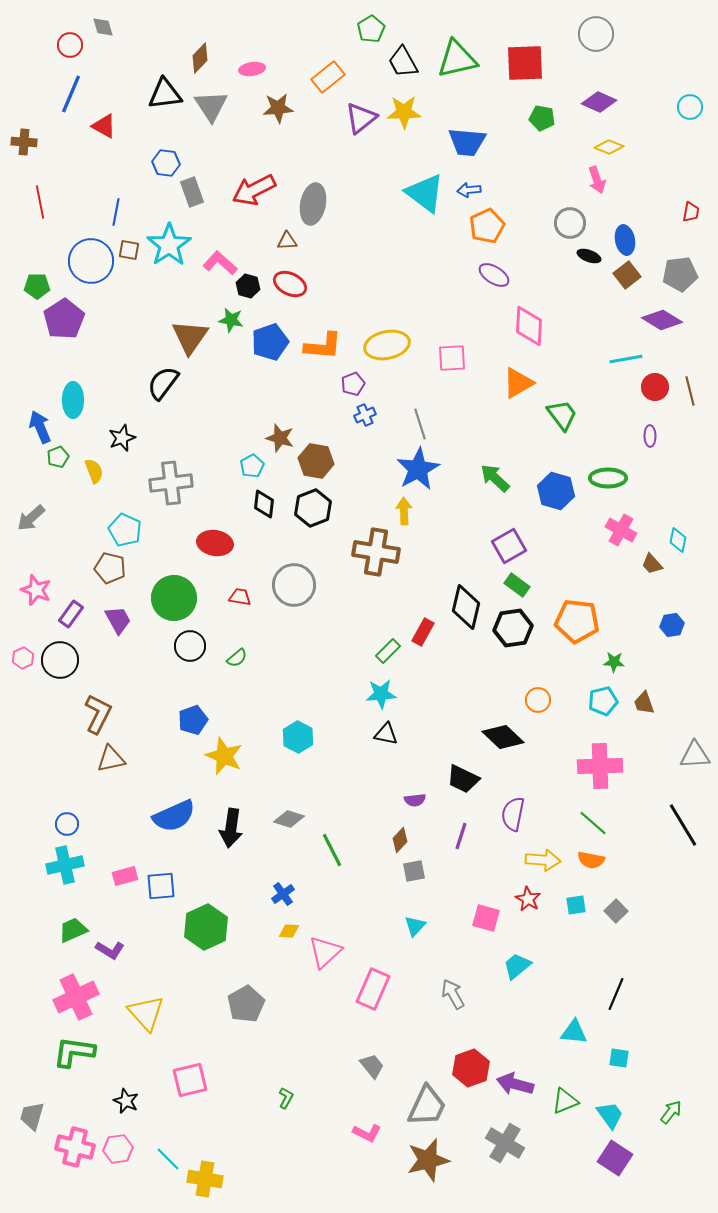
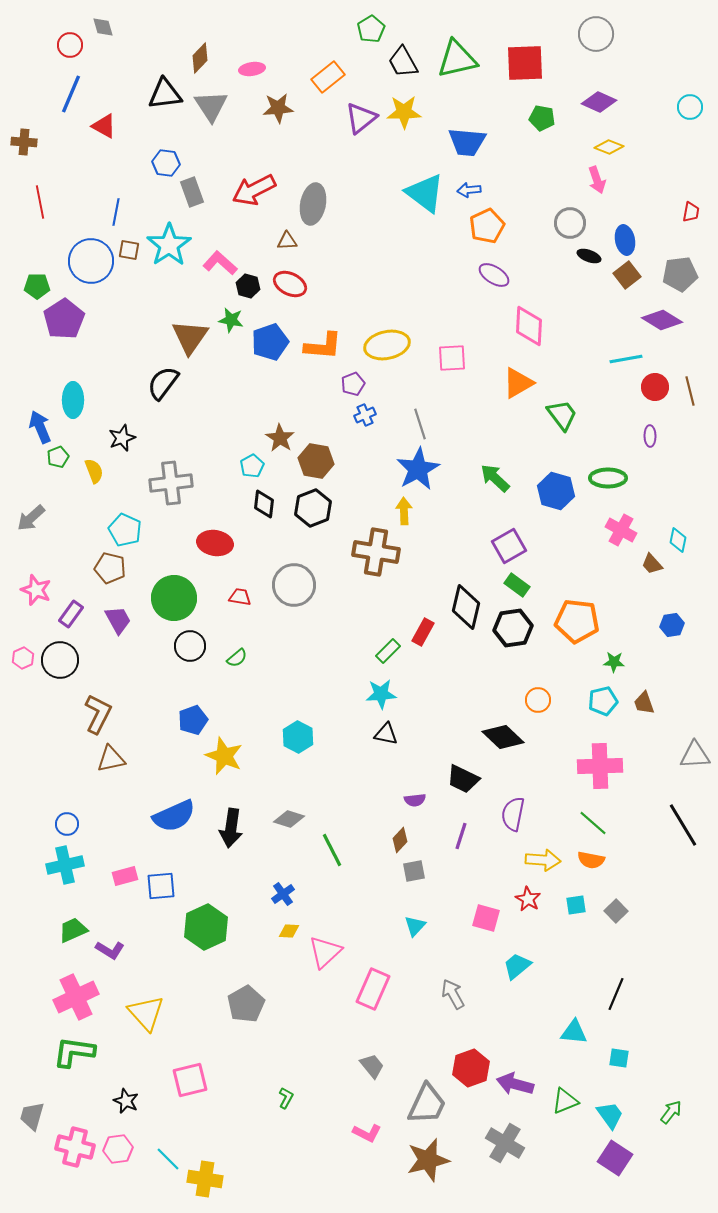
brown star at (280, 438): rotated 16 degrees clockwise
gray trapezoid at (427, 1106): moved 2 px up
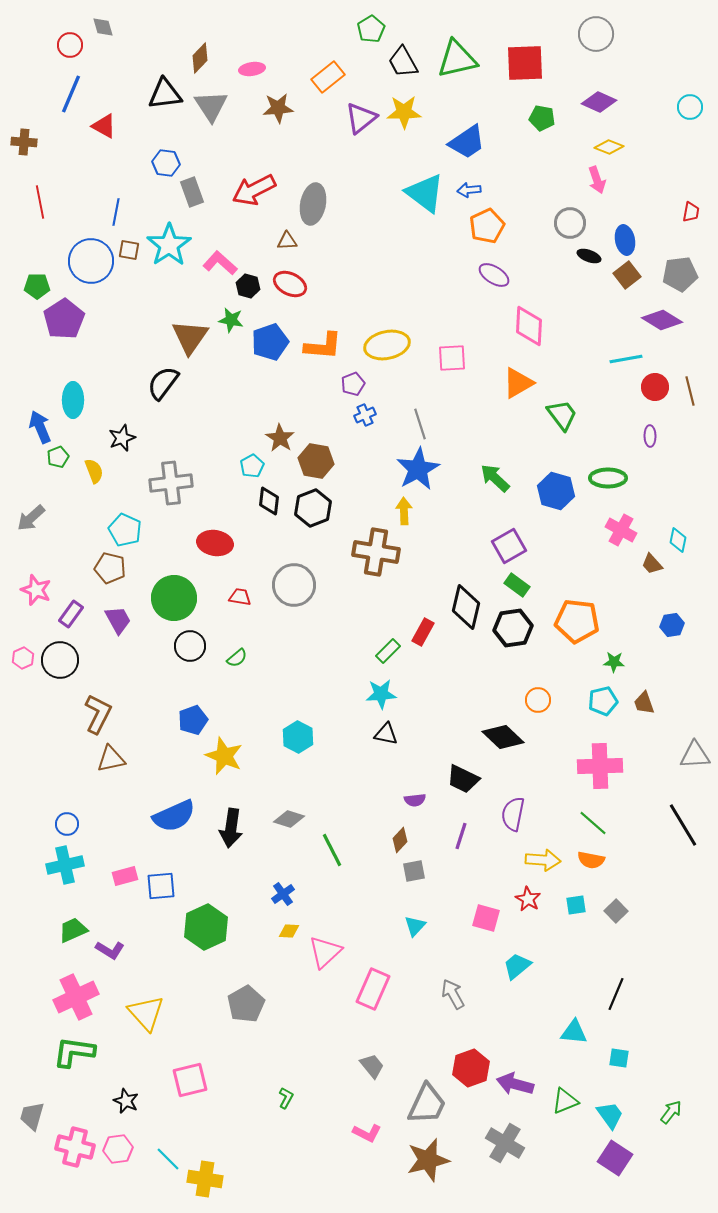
blue trapezoid at (467, 142): rotated 39 degrees counterclockwise
black diamond at (264, 504): moved 5 px right, 3 px up
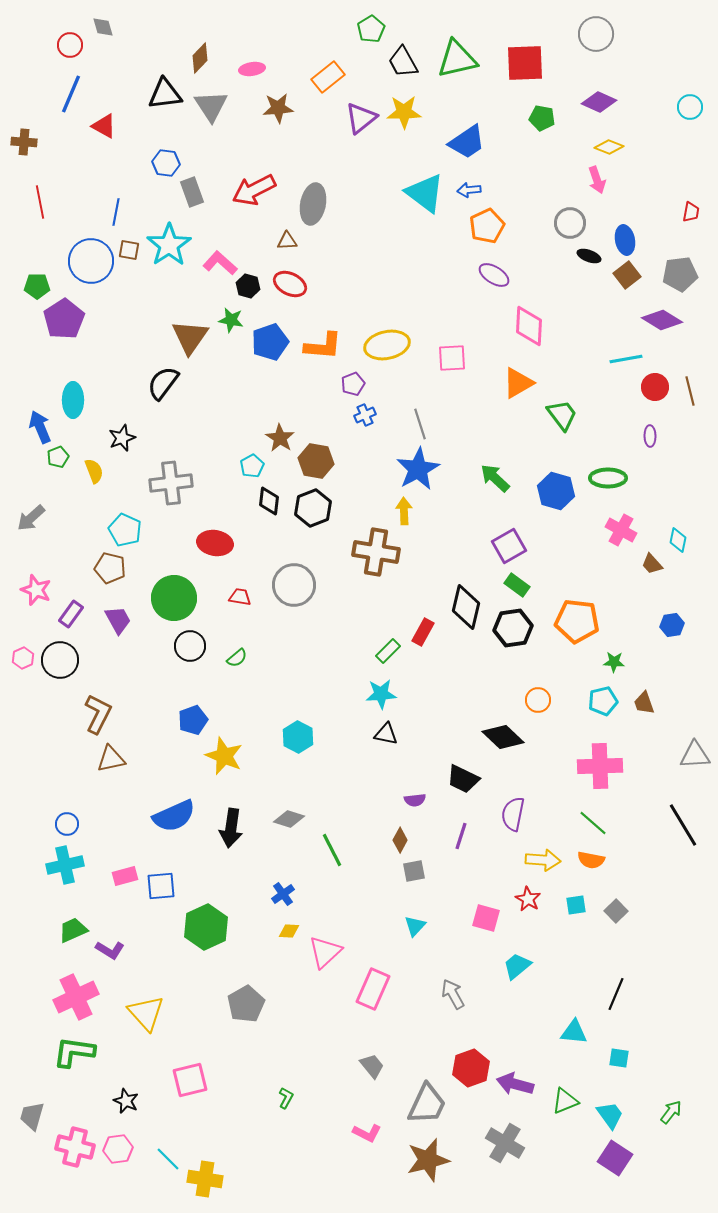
brown diamond at (400, 840): rotated 15 degrees counterclockwise
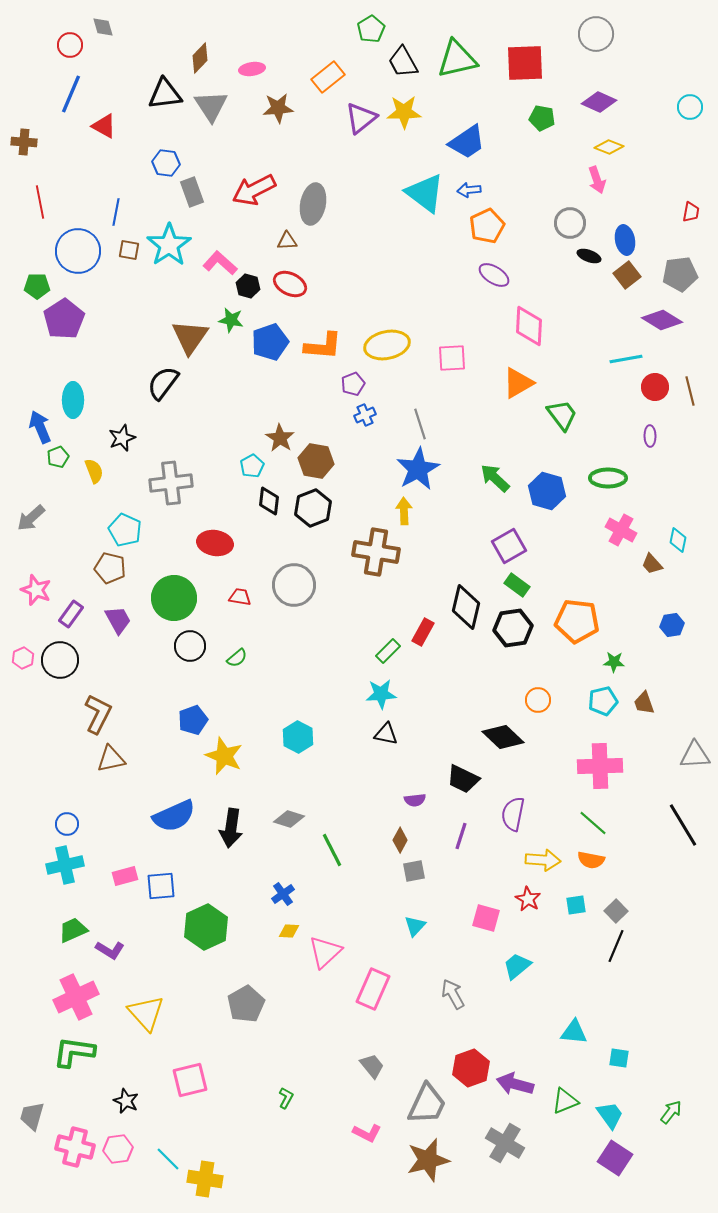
blue circle at (91, 261): moved 13 px left, 10 px up
blue hexagon at (556, 491): moved 9 px left
black line at (616, 994): moved 48 px up
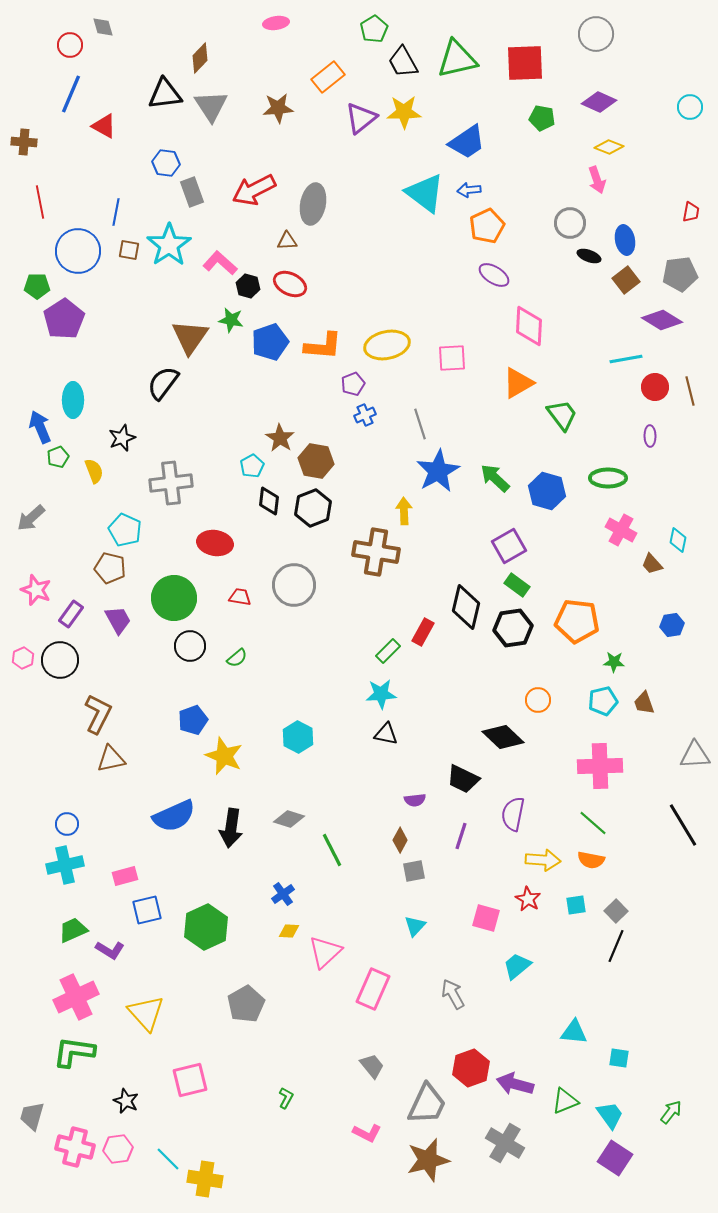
green pentagon at (371, 29): moved 3 px right
pink ellipse at (252, 69): moved 24 px right, 46 px up
brown square at (627, 275): moved 1 px left, 5 px down
blue star at (418, 469): moved 20 px right, 2 px down
blue square at (161, 886): moved 14 px left, 24 px down; rotated 8 degrees counterclockwise
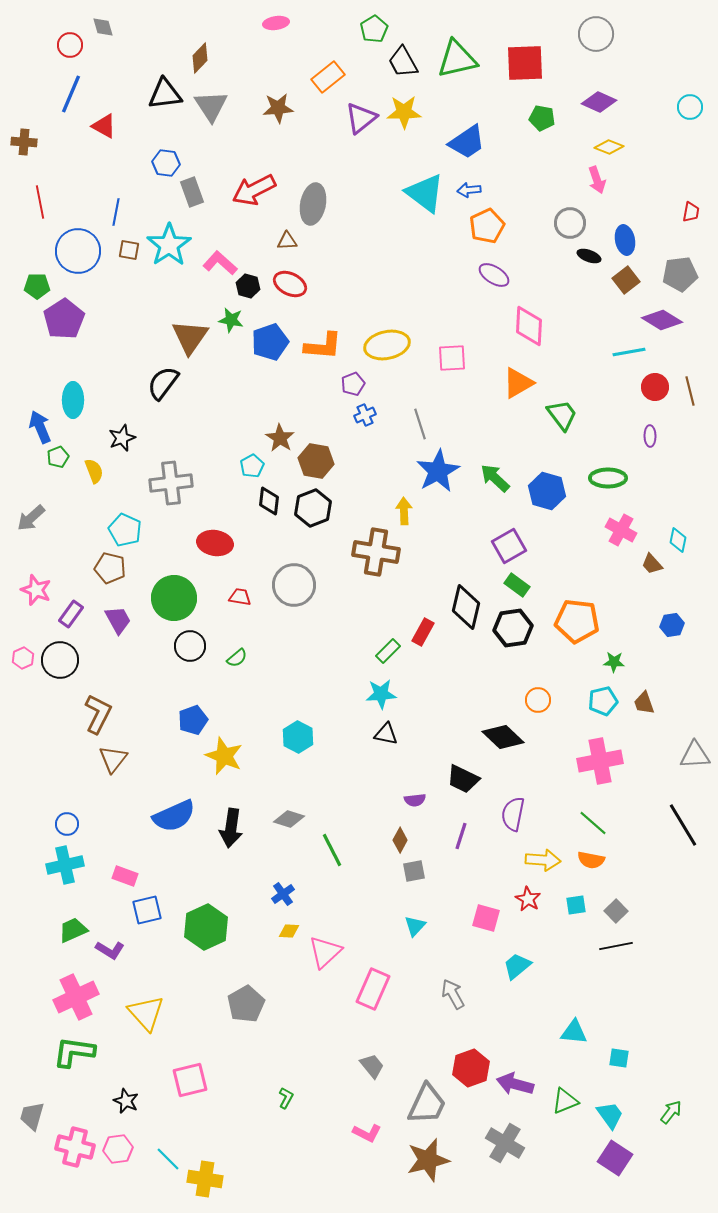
cyan line at (626, 359): moved 3 px right, 7 px up
brown triangle at (111, 759): moved 2 px right; rotated 40 degrees counterclockwise
pink cross at (600, 766): moved 5 px up; rotated 9 degrees counterclockwise
pink rectangle at (125, 876): rotated 35 degrees clockwise
black line at (616, 946): rotated 56 degrees clockwise
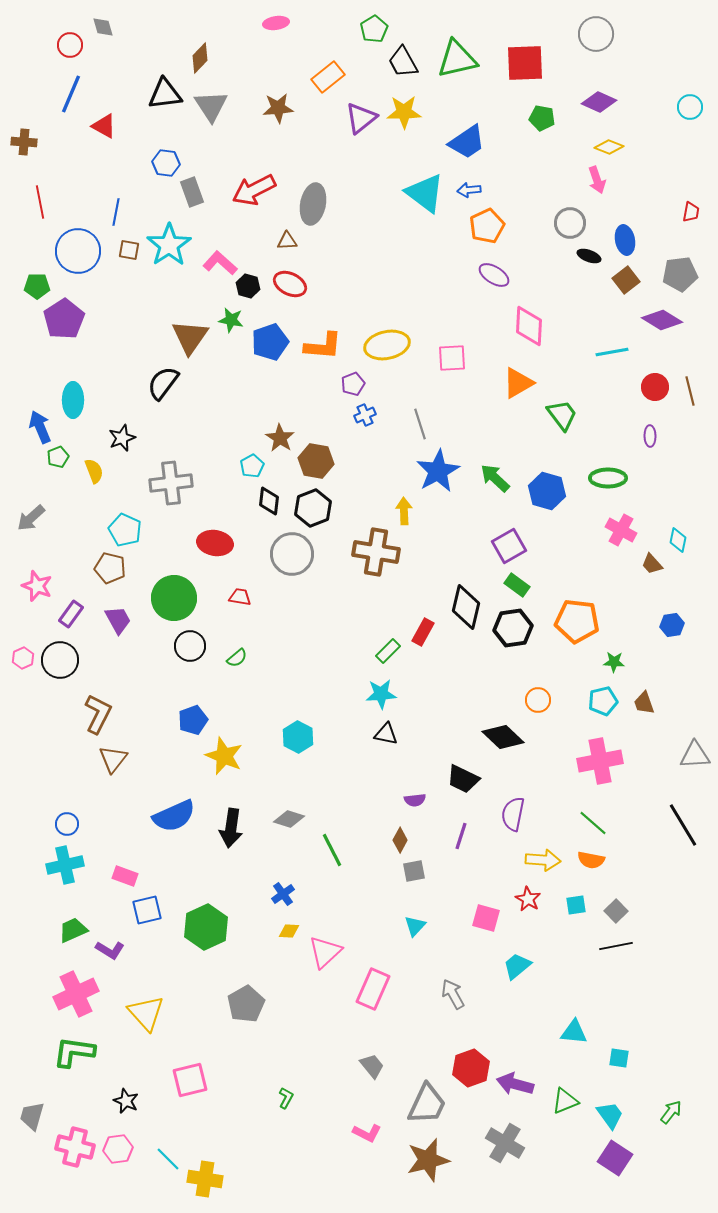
cyan line at (629, 352): moved 17 px left
gray circle at (294, 585): moved 2 px left, 31 px up
pink star at (36, 590): moved 1 px right, 4 px up
pink cross at (76, 997): moved 3 px up
